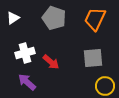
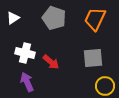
white cross: rotated 30 degrees clockwise
purple arrow: rotated 24 degrees clockwise
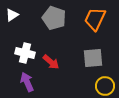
white triangle: moved 1 px left, 3 px up
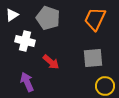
gray pentagon: moved 6 px left
white cross: moved 12 px up
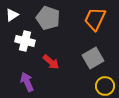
gray square: rotated 25 degrees counterclockwise
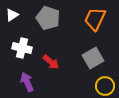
white cross: moved 3 px left, 7 px down
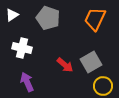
gray square: moved 2 px left, 4 px down
red arrow: moved 14 px right, 3 px down
yellow circle: moved 2 px left
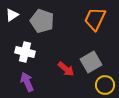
gray pentagon: moved 6 px left, 3 px down
white cross: moved 3 px right, 4 px down
red arrow: moved 1 px right, 4 px down
yellow circle: moved 2 px right, 1 px up
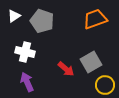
white triangle: moved 2 px right, 1 px down
orange trapezoid: rotated 45 degrees clockwise
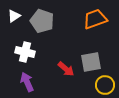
gray square: rotated 20 degrees clockwise
